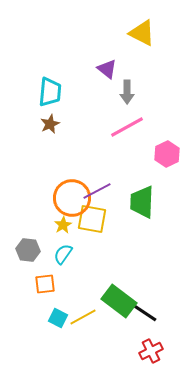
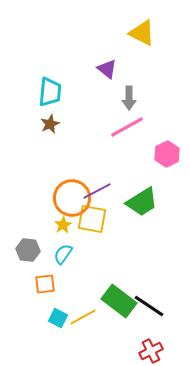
gray arrow: moved 2 px right, 6 px down
green trapezoid: rotated 124 degrees counterclockwise
black line: moved 7 px right, 5 px up
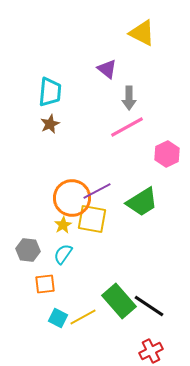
green rectangle: rotated 12 degrees clockwise
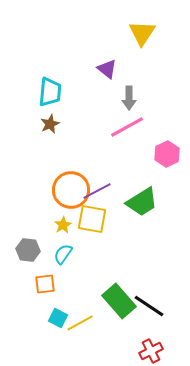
yellow triangle: rotated 36 degrees clockwise
orange circle: moved 1 px left, 8 px up
yellow line: moved 3 px left, 6 px down
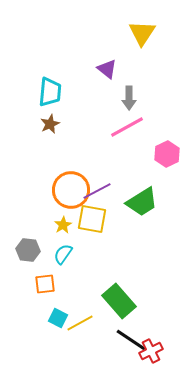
black line: moved 18 px left, 34 px down
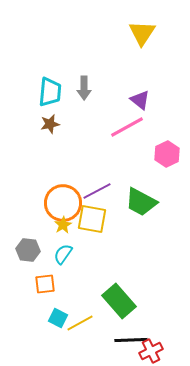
purple triangle: moved 33 px right, 31 px down
gray arrow: moved 45 px left, 10 px up
brown star: rotated 12 degrees clockwise
orange circle: moved 8 px left, 13 px down
green trapezoid: moved 1 px left; rotated 60 degrees clockwise
black line: rotated 36 degrees counterclockwise
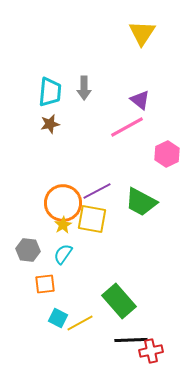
red cross: rotated 15 degrees clockwise
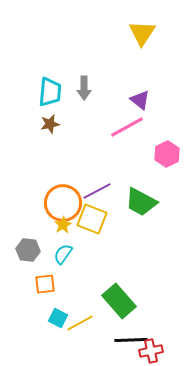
yellow square: rotated 12 degrees clockwise
